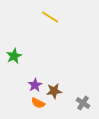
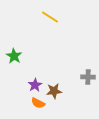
green star: rotated 14 degrees counterclockwise
gray cross: moved 5 px right, 26 px up; rotated 32 degrees counterclockwise
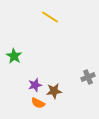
gray cross: rotated 24 degrees counterclockwise
purple star: rotated 16 degrees clockwise
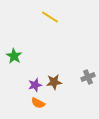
brown star: moved 9 px up
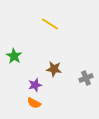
yellow line: moved 7 px down
gray cross: moved 2 px left, 1 px down
brown star: moved 13 px up; rotated 14 degrees clockwise
orange semicircle: moved 4 px left
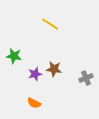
green star: rotated 21 degrees counterclockwise
purple star: moved 11 px up
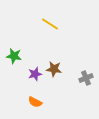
orange semicircle: moved 1 px right, 1 px up
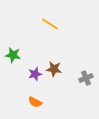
green star: moved 1 px left, 1 px up
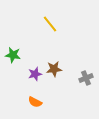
yellow line: rotated 18 degrees clockwise
brown star: rotated 14 degrees counterclockwise
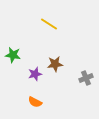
yellow line: moved 1 px left; rotated 18 degrees counterclockwise
brown star: moved 1 px right, 5 px up
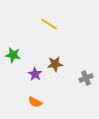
purple star: rotated 24 degrees counterclockwise
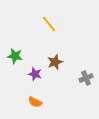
yellow line: rotated 18 degrees clockwise
green star: moved 2 px right, 1 px down
brown star: moved 2 px up; rotated 14 degrees counterclockwise
purple star: rotated 16 degrees counterclockwise
